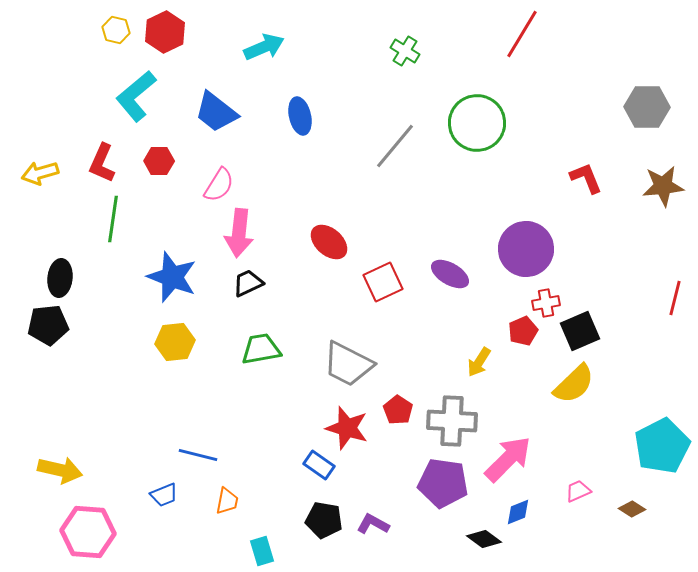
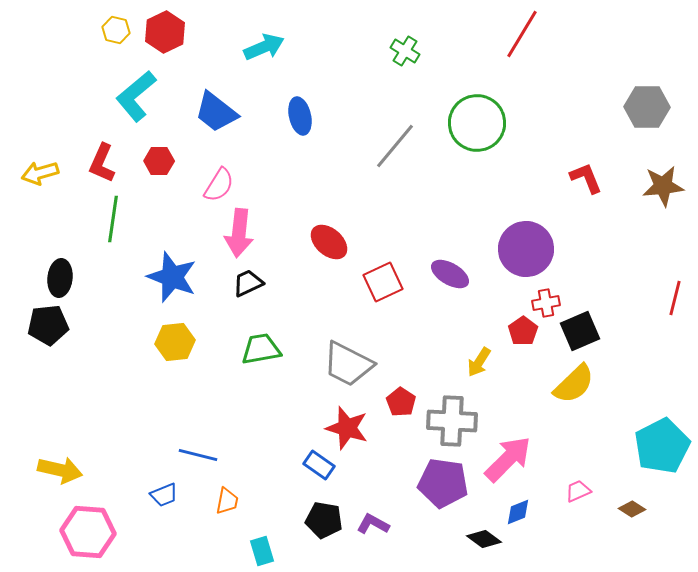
red pentagon at (523, 331): rotated 12 degrees counterclockwise
red pentagon at (398, 410): moved 3 px right, 8 px up
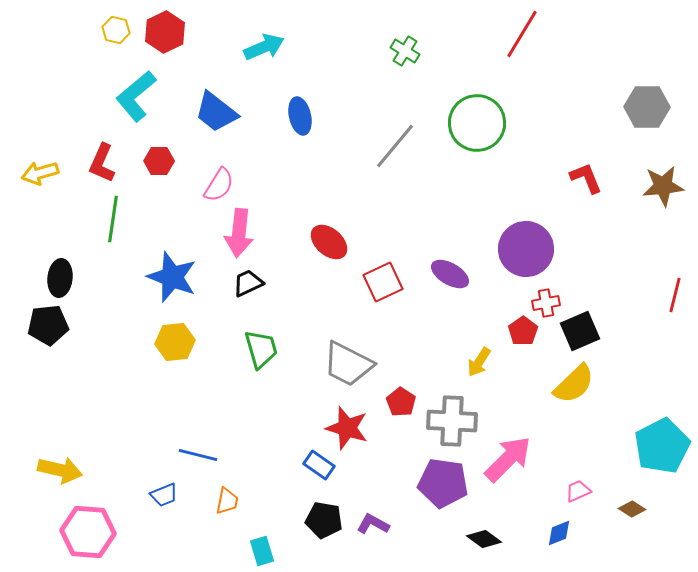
red line at (675, 298): moved 3 px up
green trapezoid at (261, 349): rotated 84 degrees clockwise
blue diamond at (518, 512): moved 41 px right, 21 px down
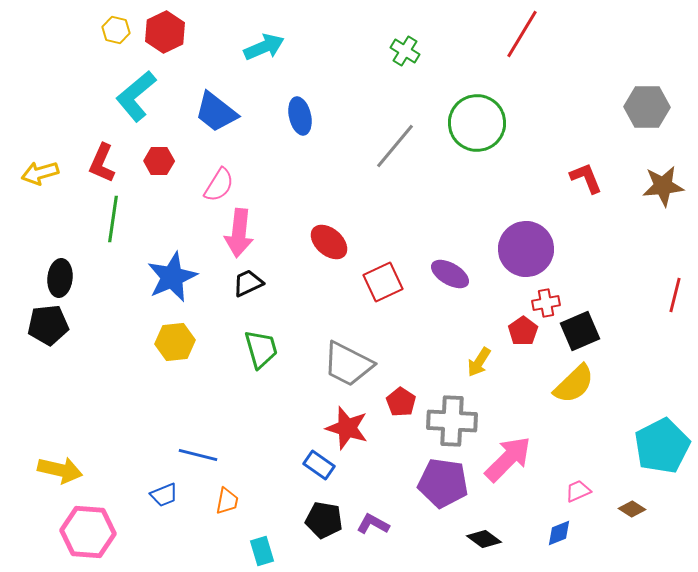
blue star at (172, 277): rotated 27 degrees clockwise
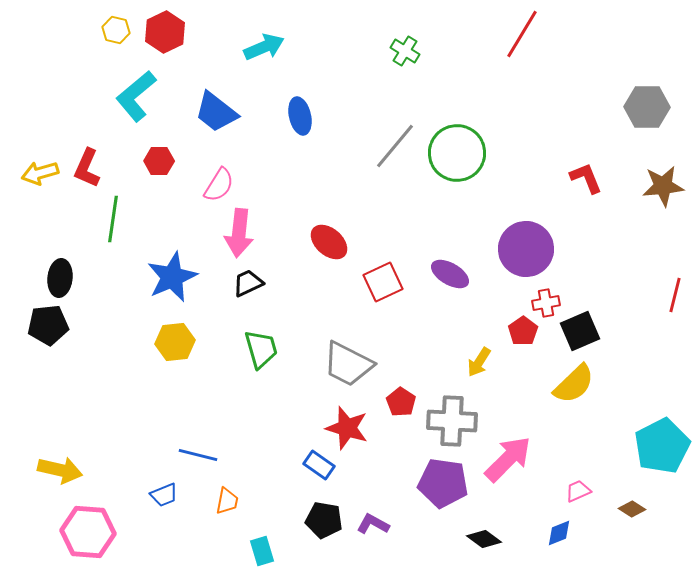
green circle at (477, 123): moved 20 px left, 30 px down
red L-shape at (102, 163): moved 15 px left, 5 px down
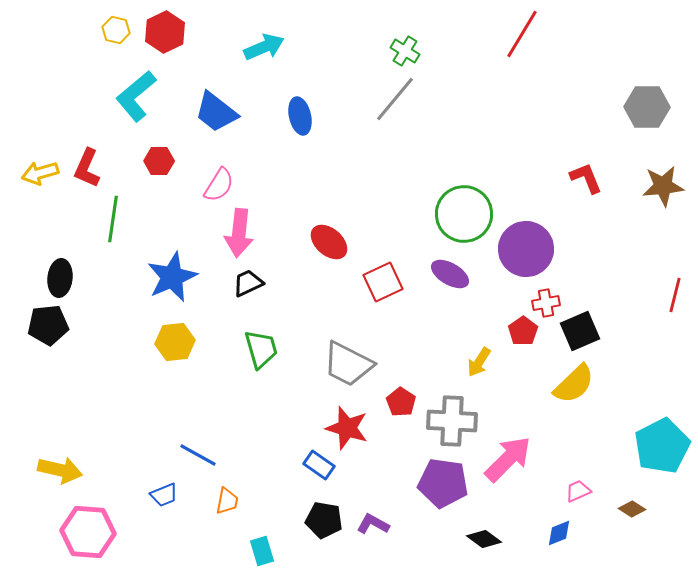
gray line at (395, 146): moved 47 px up
green circle at (457, 153): moved 7 px right, 61 px down
blue line at (198, 455): rotated 15 degrees clockwise
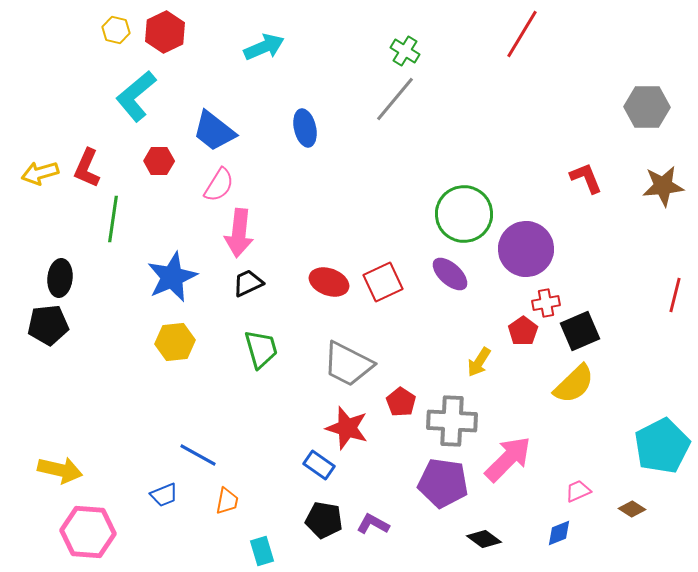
blue trapezoid at (216, 112): moved 2 px left, 19 px down
blue ellipse at (300, 116): moved 5 px right, 12 px down
red ellipse at (329, 242): moved 40 px down; rotated 21 degrees counterclockwise
purple ellipse at (450, 274): rotated 12 degrees clockwise
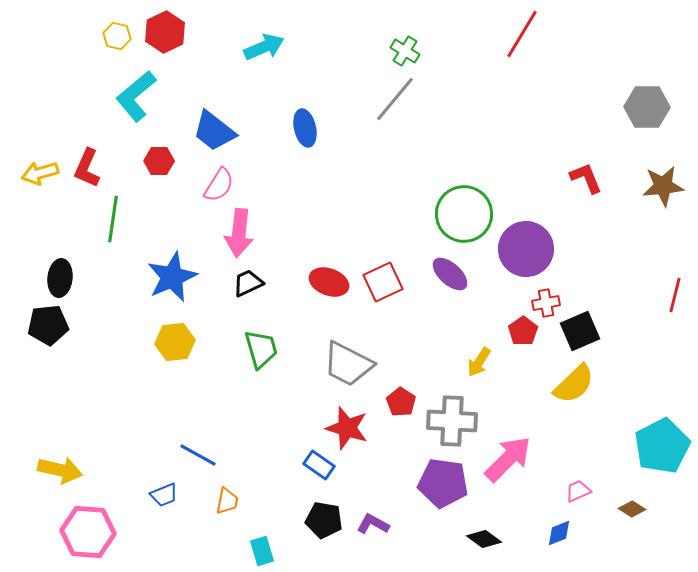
yellow hexagon at (116, 30): moved 1 px right, 6 px down
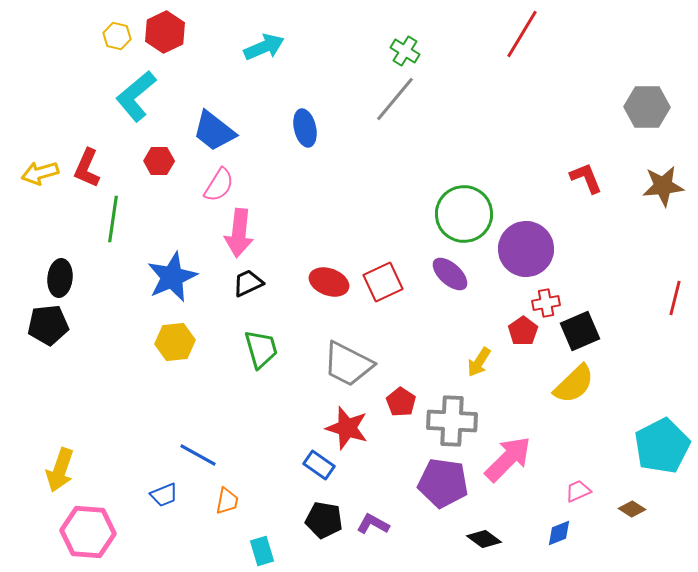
red line at (675, 295): moved 3 px down
yellow arrow at (60, 470): rotated 96 degrees clockwise
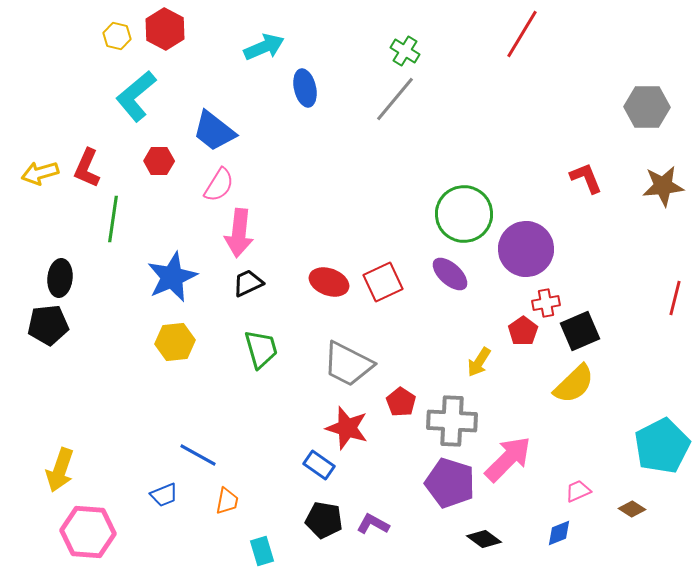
red hexagon at (165, 32): moved 3 px up; rotated 6 degrees counterclockwise
blue ellipse at (305, 128): moved 40 px up
purple pentagon at (443, 483): moved 7 px right; rotated 9 degrees clockwise
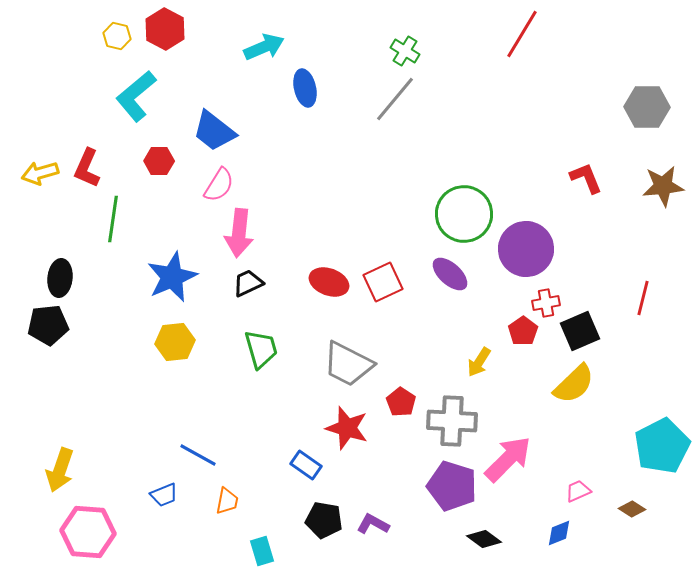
red line at (675, 298): moved 32 px left
blue rectangle at (319, 465): moved 13 px left
purple pentagon at (450, 483): moved 2 px right, 3 px down
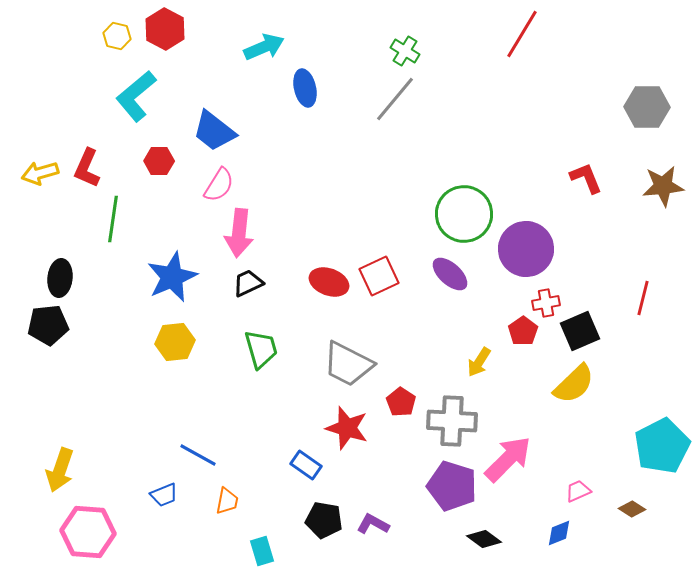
red square at (383, 282): moved 4 px left, 6 px up
